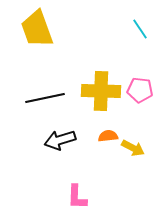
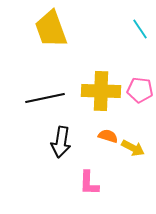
yellow trapezoid: moved 14 px right
orange semicircle: rotated 24 degrees clockwise
black arrow: moved 1 px right, 2 px down; rotated 64 degrees counterclockwise
pink L-shape: moved 12 px right, 14 px up
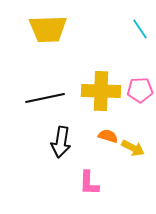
yellow trapezoid: moved 3 px left; rotated 72 degrees counterclockwise
pink pentagon: rotated 10 degrees counterclockwise
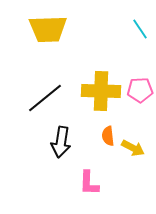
black line: rotated 27 degrees counterclockwise
orange semicircle: rotated 114 degrees counterclockwise
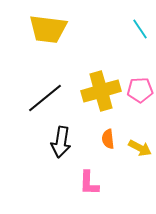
yellow trapezoid: rotated 9 degrees clockwise
yellow cross: rotated 18 degrees counterclockwise
orange semicircle: moved 3 px down
yellow arrow: moved 7 px right
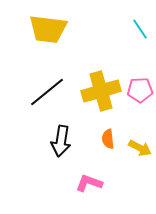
black line: moved 2 px right, 6 px up
black arrow: moved 1 px up
pink L-shape: rotated 108 degrees clockwise
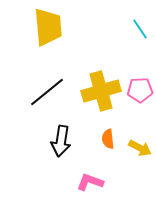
yellow trapezoid: moved 2 px up; rotated 102 degrees counterclockwise
pink L-shape: moved 1 px right, 1 px up
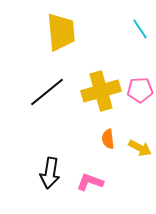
yellow trapezoid: moved 13 px right, 5 px down
black arrow: moved 11 px left, 32 px down
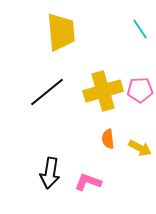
yellow cross: moved 2 px right
pink L-shape: moved 2 px left
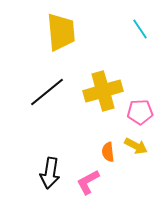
pink pentagon: moved 22 px down
orange semicircle: moved 13 px down
yellow arrow: moved 4 px left, 2 px up
pink L-shape: rotated 48 degrees counterclockwise
